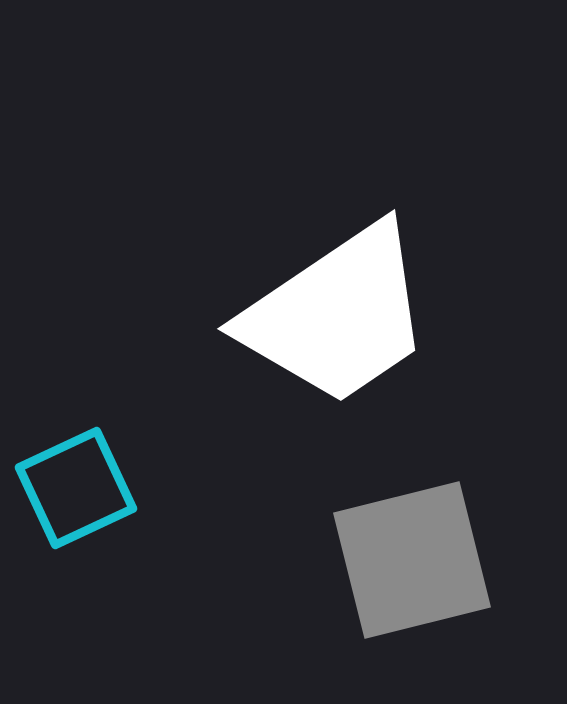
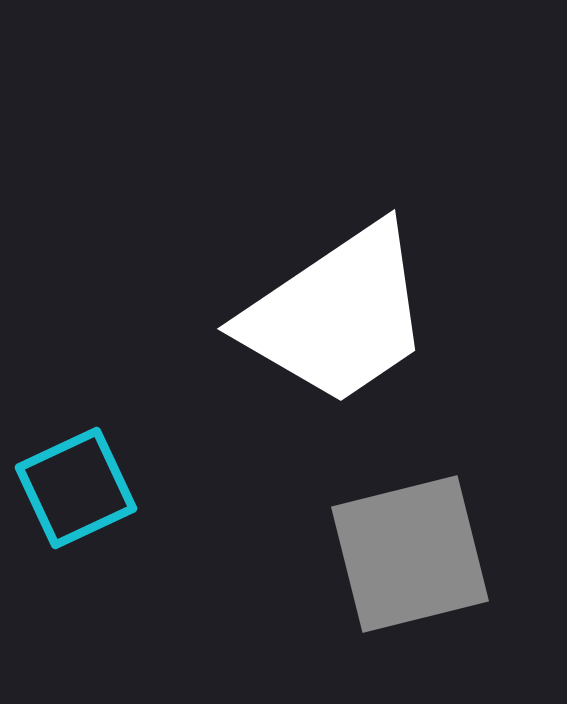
gray square: moved 2 px left, 6 px up
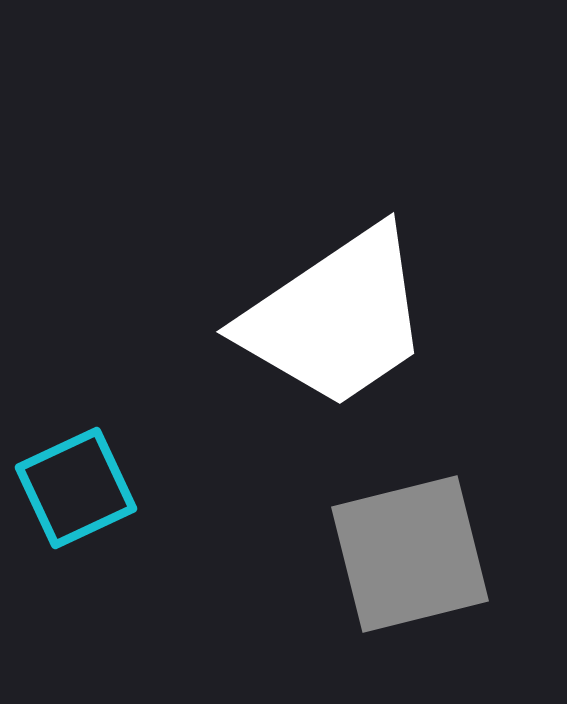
white trapezoid: moved 1 px left, 3 px down
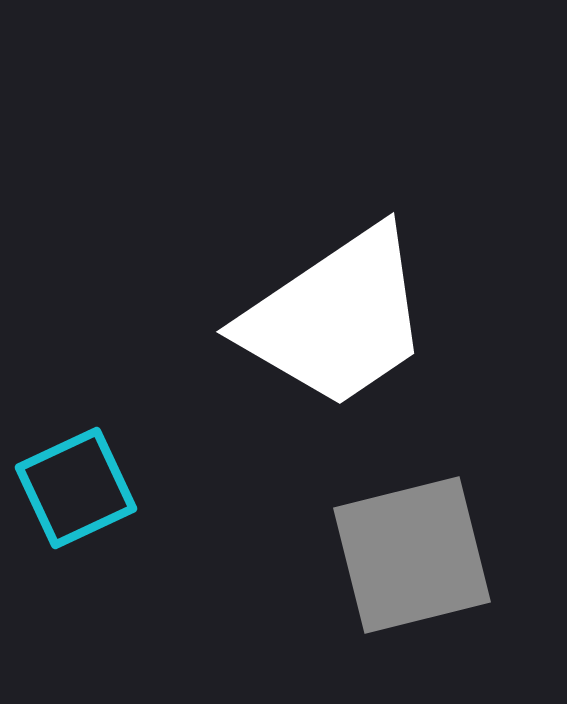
gray square: moved 2 px right, 1 px down
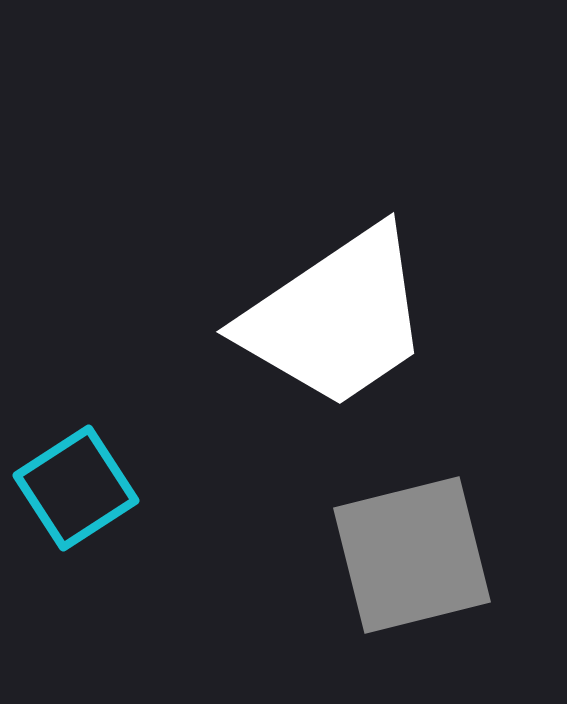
cyan square: rotated 8 degrees counterclockwise
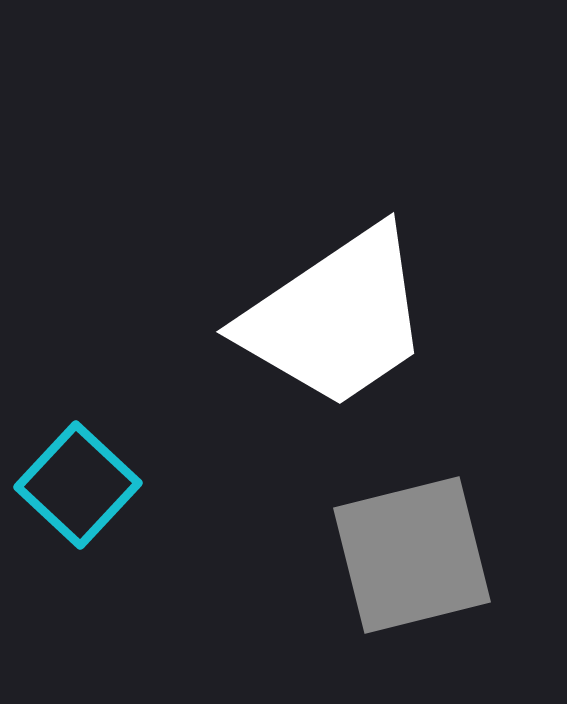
cyan square: moved 2 px right, 3 px up; rotated 14 degrees counterclockwise
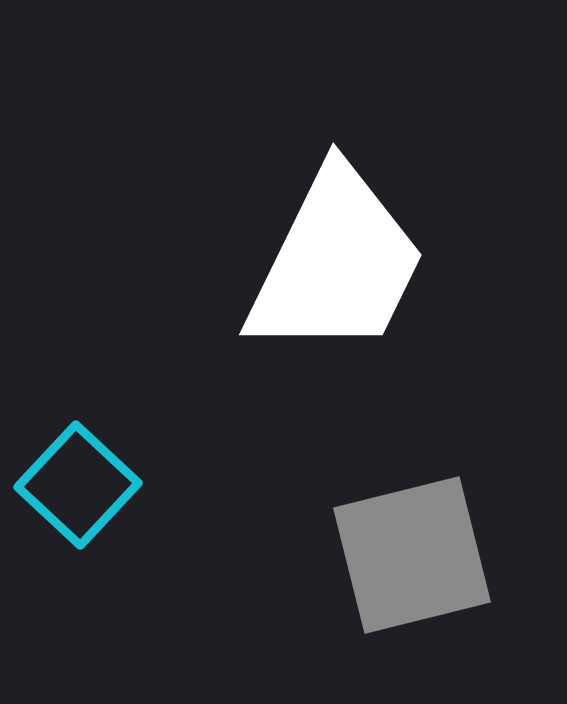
white trapezoid: moved 55 px up; rotated 30 degrees counterclockwise
